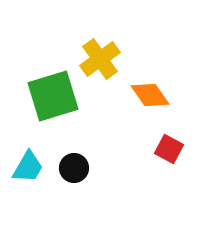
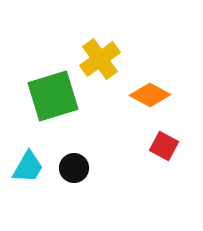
orange diamond: rotated 27 degrees counterclockwise
red square: moved 5 px left, 3 px up
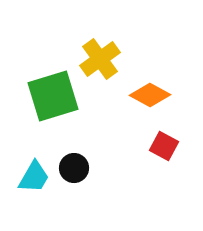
cyan trapezoid: moved 6 px right, 10 px down
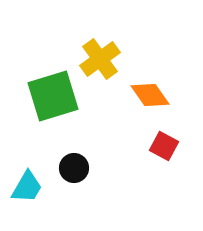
orange diamond: rotated 27 degrees clockwise
cyan trapezoid: moved 7 px left, 10 px down
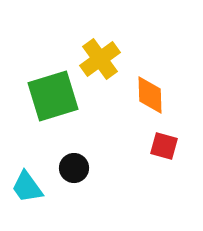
orange diamond: rotated 33 degrees clockwise
red square: rotated 12 degrees counterclockwise
cyan trapezoid: rotated 114 degrees clockwise
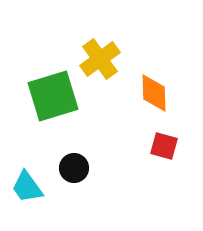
orange diamond: moved 4 px right, 2 px up
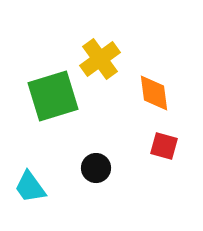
orange diamond: rotated 6 degrees counterclockwise
black circle: moved 22 px right
cyan trapezoid: moved 3 px right
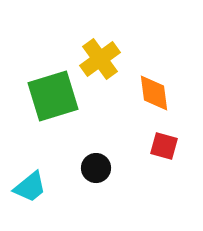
cyan trapezoid: rotated 93 degrees counterclockwise
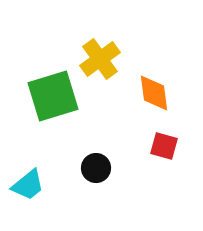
cyan trapezoid: moved 2 px left, 2 px up
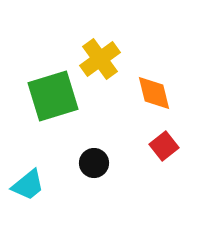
orange diamond: rotated 6 degrees counterclockwise
red square: rotated 36 degrees clockwise
black circle: moved 2 px left, 5 px up
